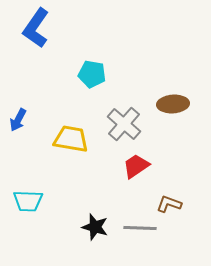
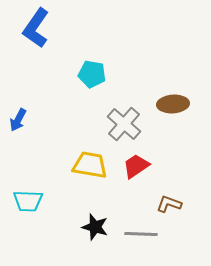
yellow trapezoid: moved 19 px right, 26 px down
gray line: moved 1 px right, 6 px down
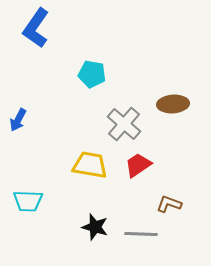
red trapezoid: moved 2 px right, 1 px up
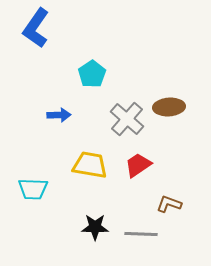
cyan pentagon: rotated 28 degrees clockwise
brown ellipse: moved 4 px left, 3 px down
blue arrow: moved 41 px right, 5 px up; rotated 120 degrees counterclockwise
gray cross: moved 3 px right, 5 px up
cyan trapezoid: moved 5 px right, 12 px up
black star: rotated 16 degrees counterclockwise
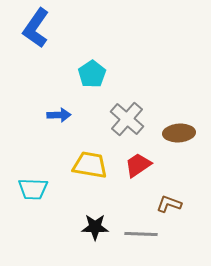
brown ellipse: moved 10 px right, 26 px down
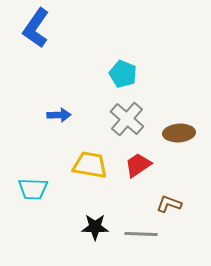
cyan pentagon: moved 31 px right; rotated 16 degrees counterclockwise
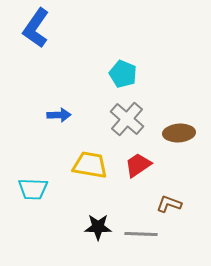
black star: moved 3 px right
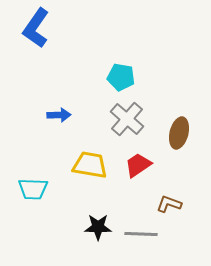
cyan pentagon: moved 2 px left, 3 px down; rotated 12 degrees counterclockwise
brown ellipse: rotated 72 degrees counterclockwise
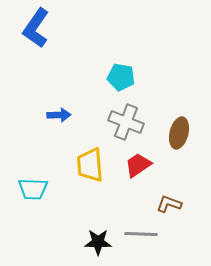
gray cross: moved 1 px left, 3 px down; rotated 20 degrees counterclockwise
yellow trapezoid: rotated 105 degrees counterclockwise
black star: moved 15 px down
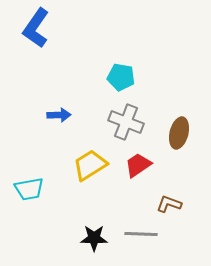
yellow trapezoid: rotated 63 degrees clockwise
cyan trapezoid: moved 4 px left; rotated 12 degrees counterclockwise
black star: moved 4 px left, 4 px up
